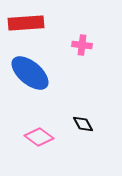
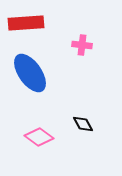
blue ellipse: rotated 15 degrees clockwise
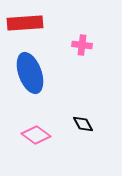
red rectangle: moved 1 px left
blue ellipse: rotated 15 degrees clockwise
pink diamond: moved 3 px left, 2 px up
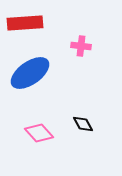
pink cross: moved 1 px left, 1 px down
blue ellipse: rotated 75 degrees clockwise
pink diamond: moved 3 px right, 2 px up; rotated 12 degrees clockwise
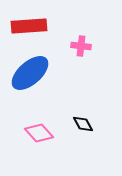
red rectangle: moved 4 px right, 3 px down
blue ellipse: rotated 6 degrees counterclockwise
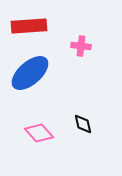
black diamond: rotated 15 degrees clockwise
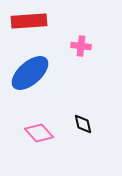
red rectangle: moved 5 px up
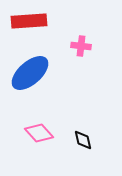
black diamond: moved 16 px down
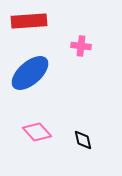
pink diamond: moved 2 px left, 1 px up
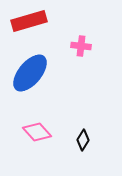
red rectangle: rotated 12 degrees counterclockwise
blue ellipse: rotated 9 degrees counterclockwise
black diamond: rotated 45 degrees clockwise
